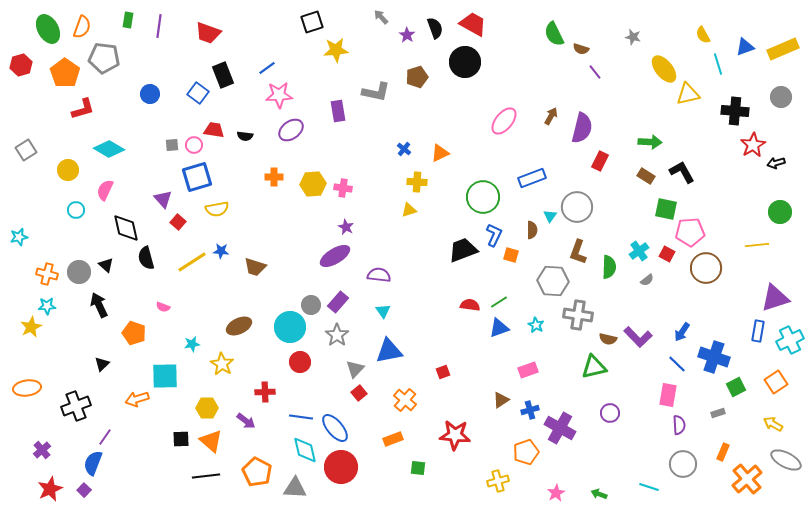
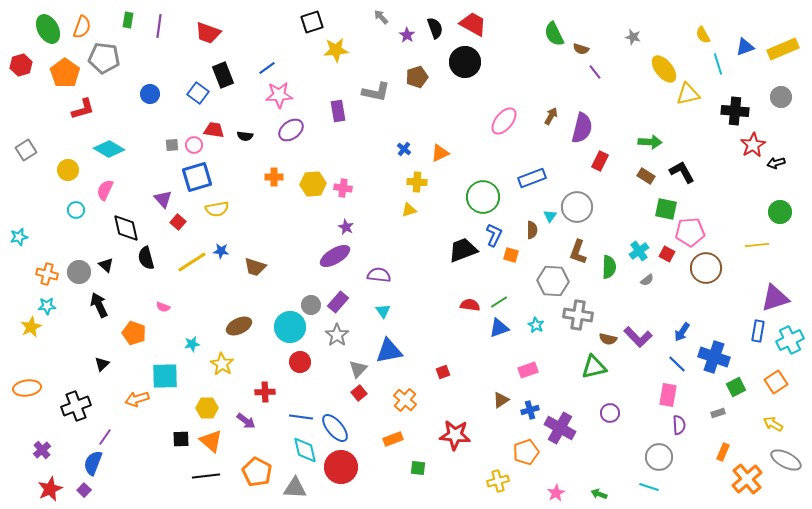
gray triangle at (355, 369): moved 3 px right
gray circle at (683, 464): moved 24 px left, 7 px up
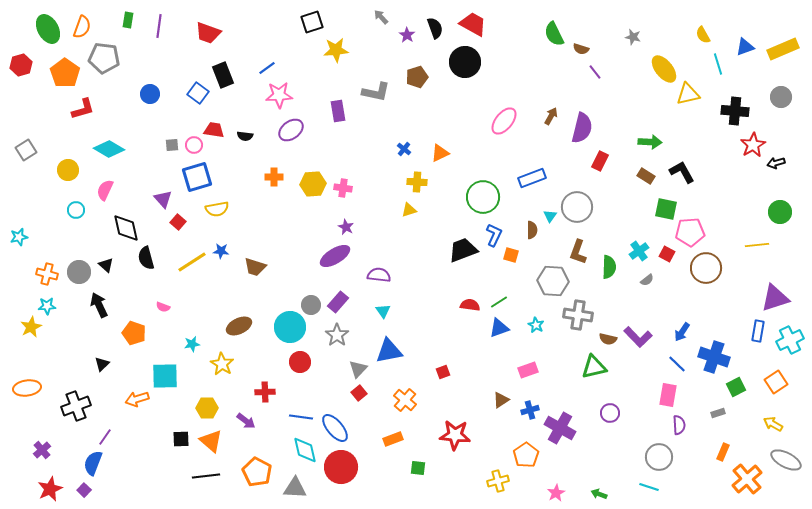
orange pentagon at (526, 452): moved 3 px down; rotated 15 degrees counterclockwise
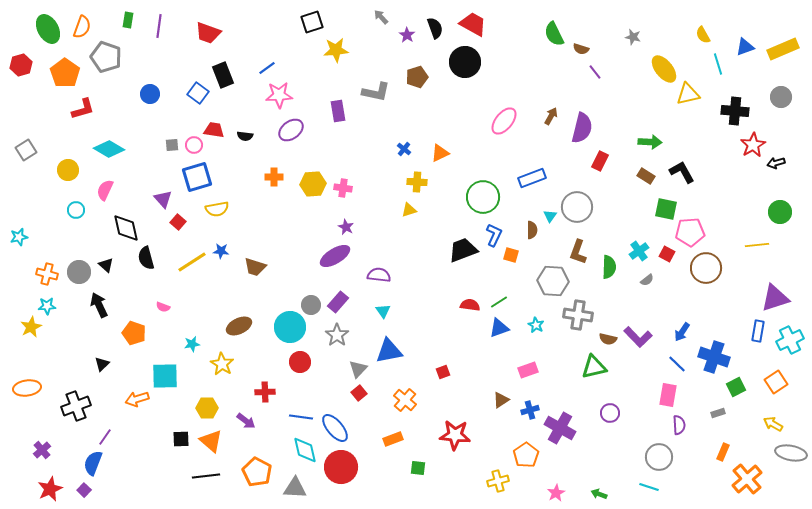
gray pentagon at (104, 58): moved 2 px right, 1 px up; rotated 12 degrees clockwise
gray ellipse at (786, 460): moved 5 px right, 7 px up; rotated 16 degrees counterclockwise
